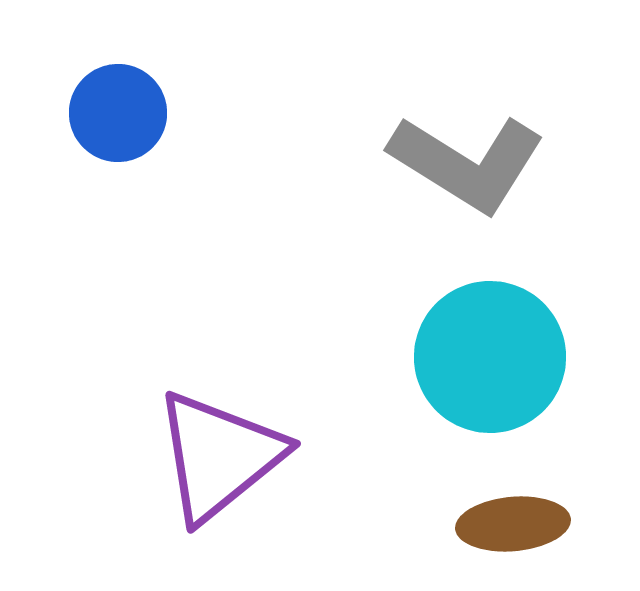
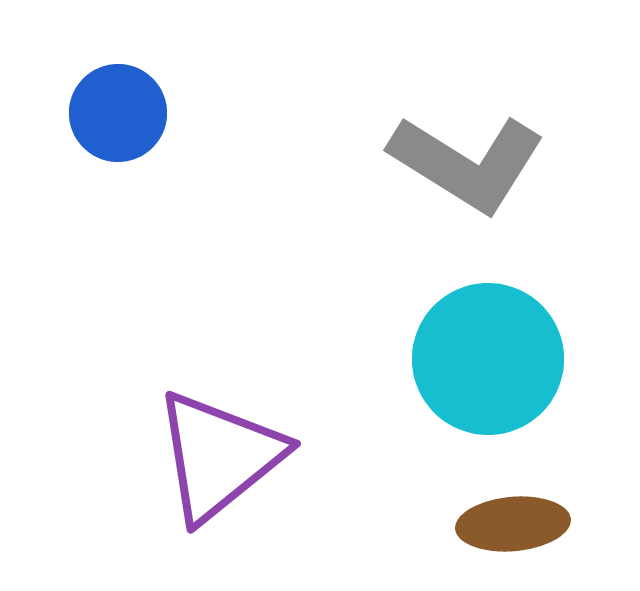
cyan circle: moved 2 px left, 2 px down
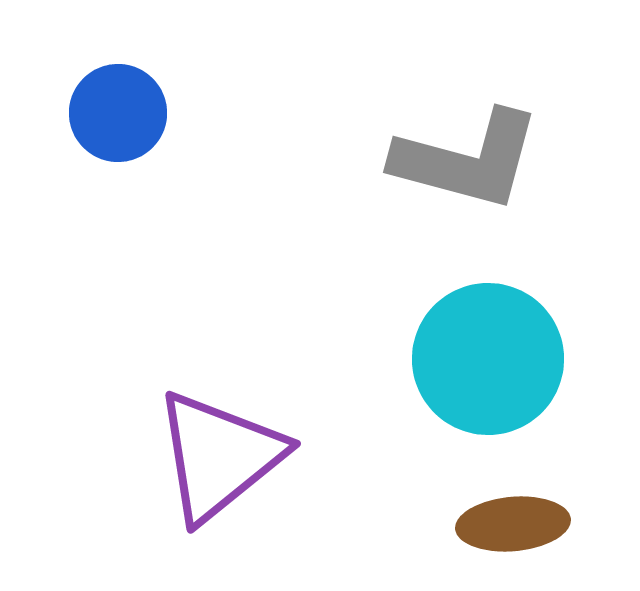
gray L-shape: moved 3 px up; rotated 17 degrees counterclockwise
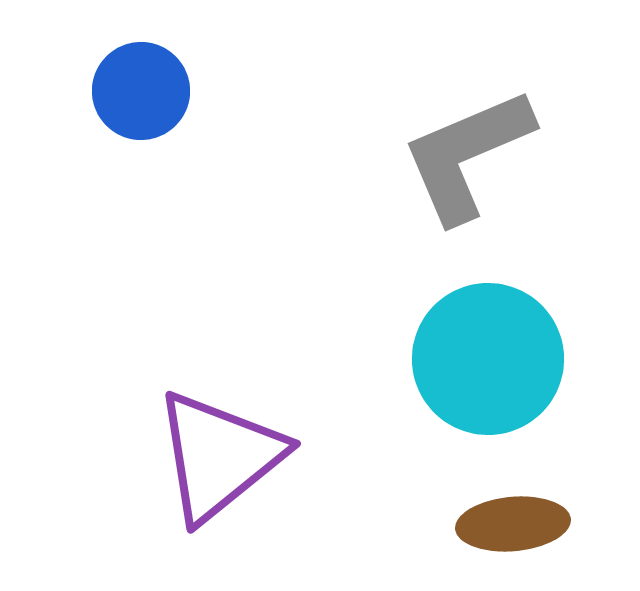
blue circle: moved 23 px right, 22 px up
gray L-shape: moved 5 px up; rotated 142 degrees clockwise
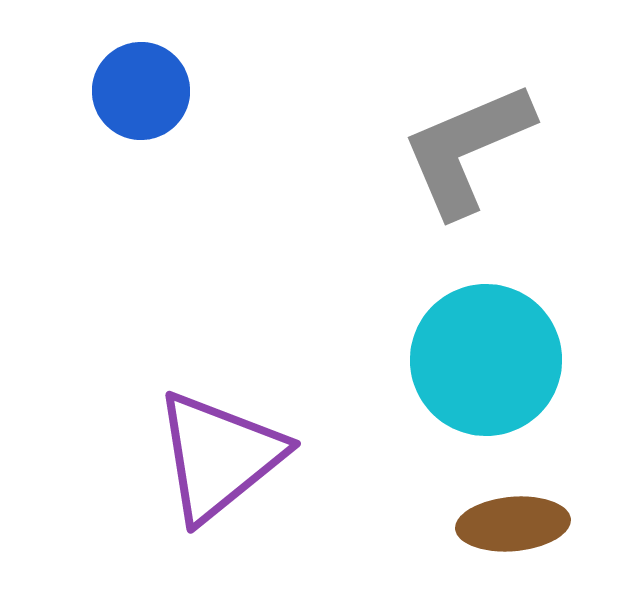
gray L-shape: moved 6 px up
cyan circle: moved 2 px left, 1 px down
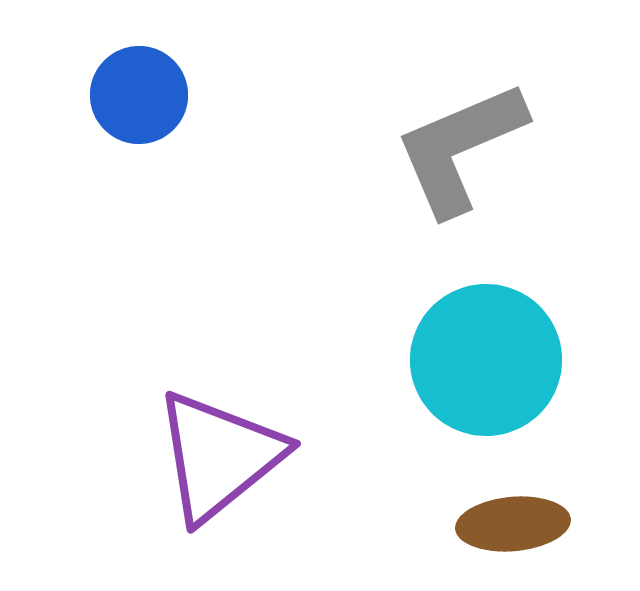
blue circle: moved 2 px left, 4 px down
gray L-shape: moved 7 px left, 1 px up
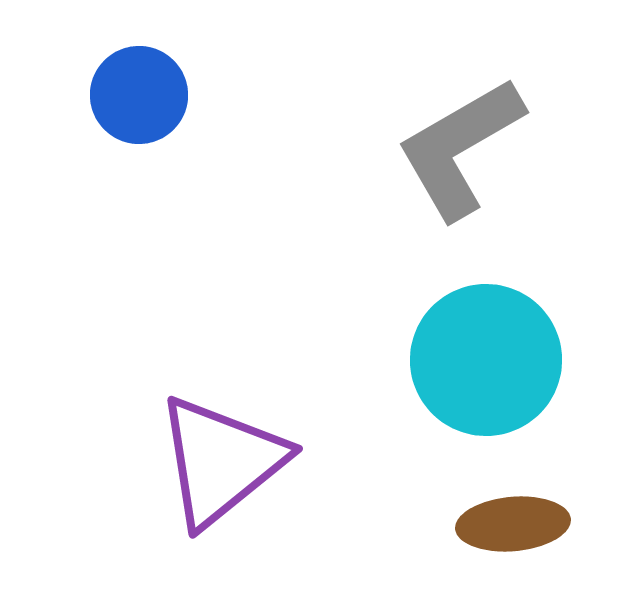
gray L-shape: rotated 7 degrees counterclockwise
purple triangle: moved 2 px right, 5 px down
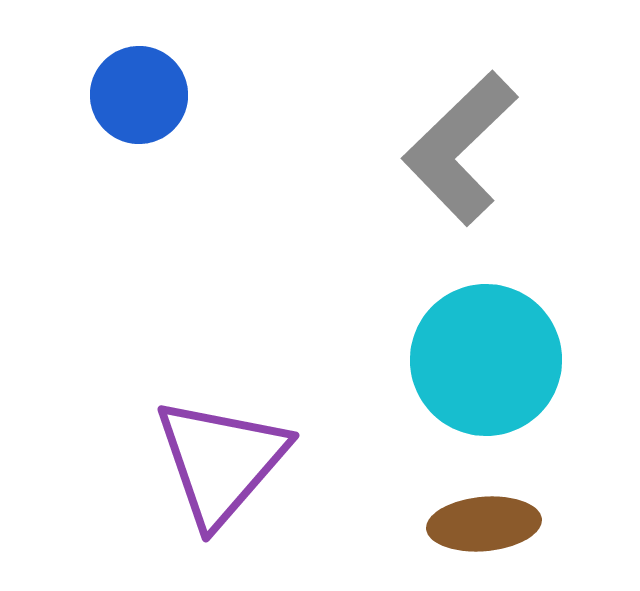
gray L-shape: rotated 14 degrees counterclockwise
purple triangle: rotated 10 degrees counterclockwise
brown ellipse: moved 29 px left
